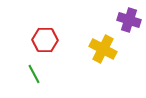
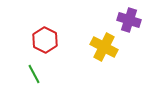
red hexagon: rotated 25 degrees clockwise
yellow cross: moved 1 px right, 2 px up
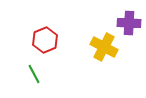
purple cross: moved 3 px down; rotated 15 degrees counterclockwise
red hexagon: rotated 10 degrees clockwise
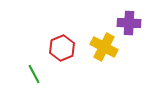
red hexagon: moved 17 px right, 8 px down
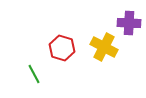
red hexagon: rotated 20 degrees counterclockwise
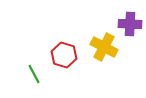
purple cross: moved 1 px right, 1 px down
red hexagon: moved 2 px right, 7 px down
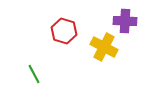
purple cross: moved 5 px left, 3 px up
red hexagon: moved 24 px up
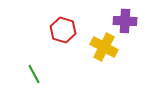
red hexagon: moved 1 px left, 1 px up
